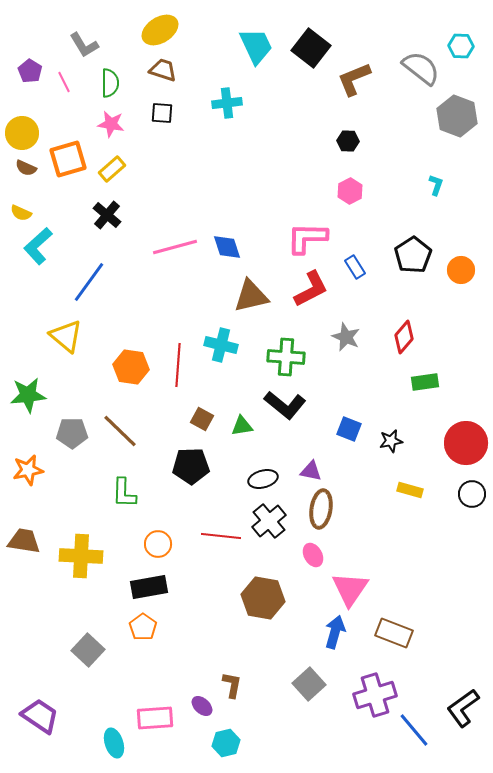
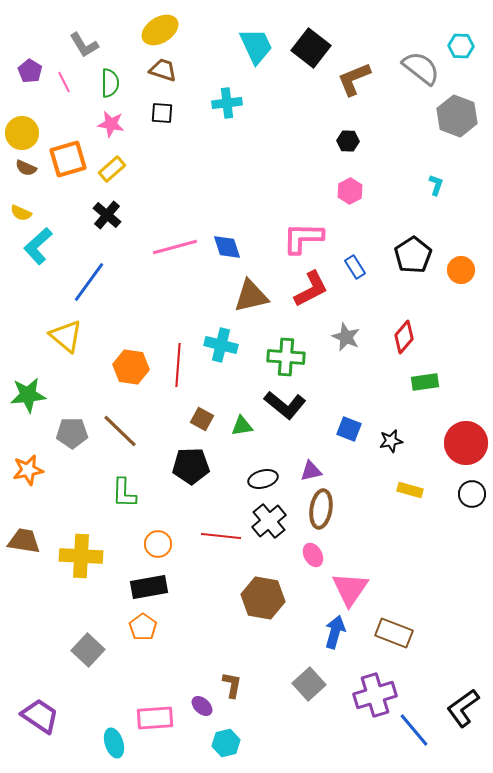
pink L-shape at (307, 238): moved 4 px left
purple triangle at (311, 471): rotated 25 degrees counterclockwise
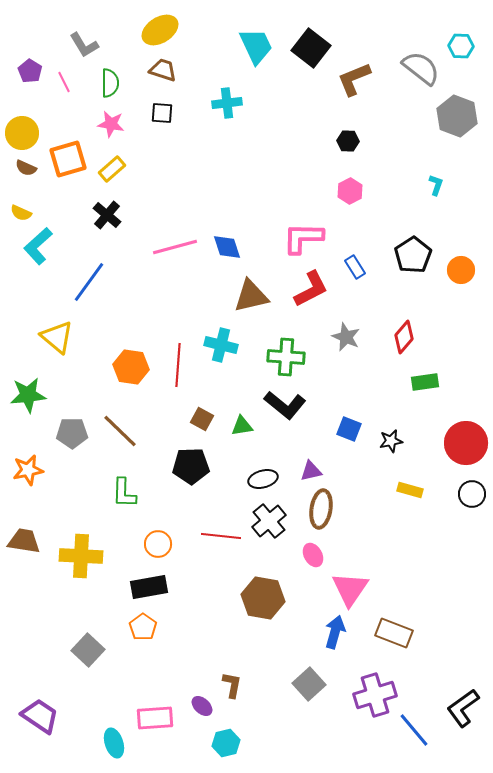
yellow triangle at (66, 336): moved 9 px left, 1 px down
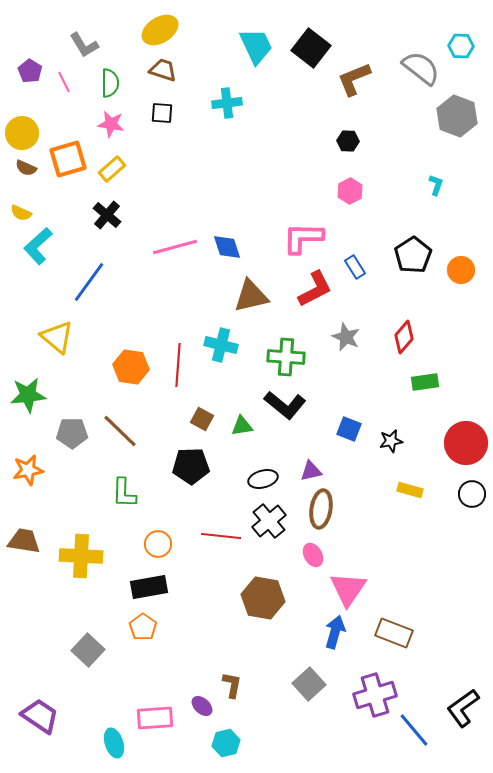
red L-shape at (311, 289): moved 4 px right
pink triangle at (350, 589): moved 2 px left
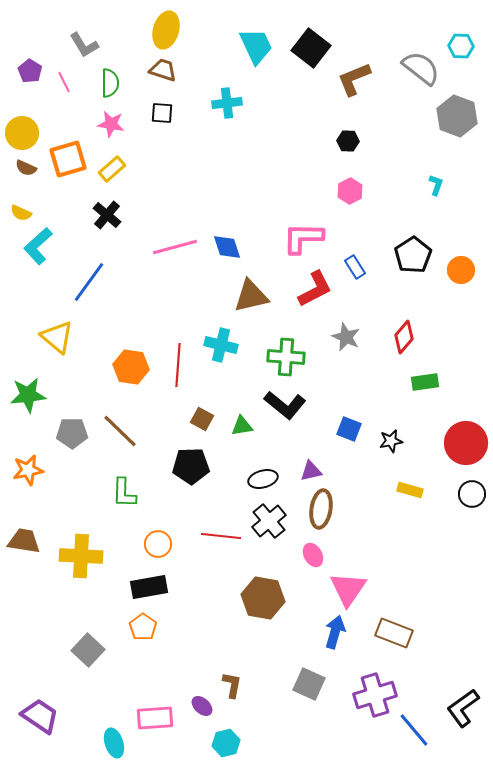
yellow ellipse at (160, 30): moved 6 px right; rotated 42 degrees counterclockwise
gray square at (309, 684): rotated 24 degrees counterclockwise
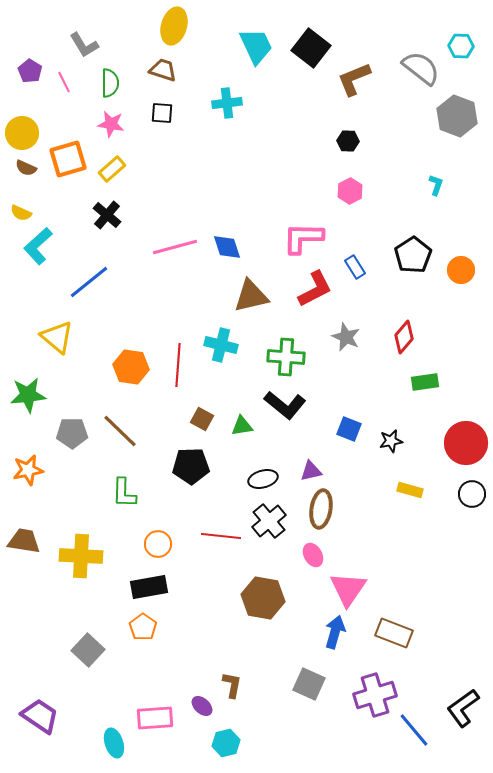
yellow ellipse at (166, 30): moved 8 px right, 4 px up
blue line at (89, 282): rotated 15 degrees clockwise
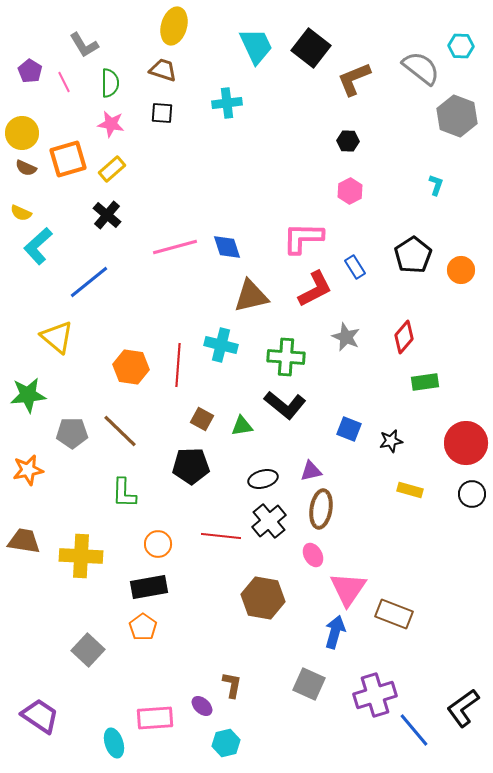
brown rectangle at (394, 633): moved 19 px up
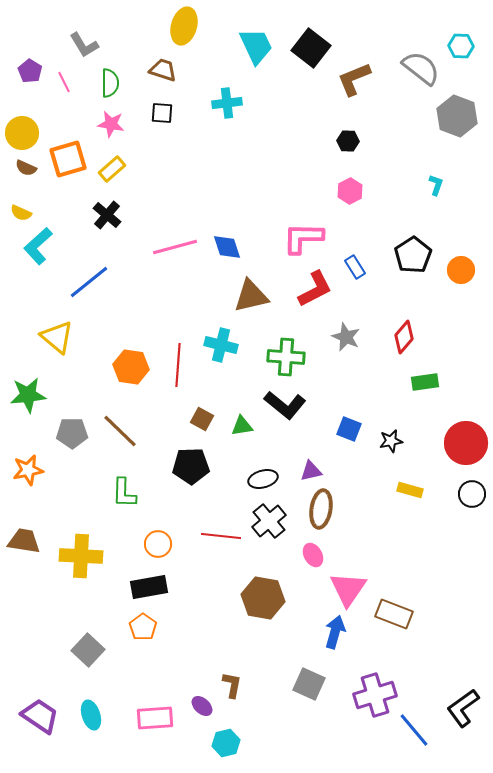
yellow ellipse at (174, 26): moved 10 px right
cyan ellipse at (114, 743): moved 23 px left, 28 px up
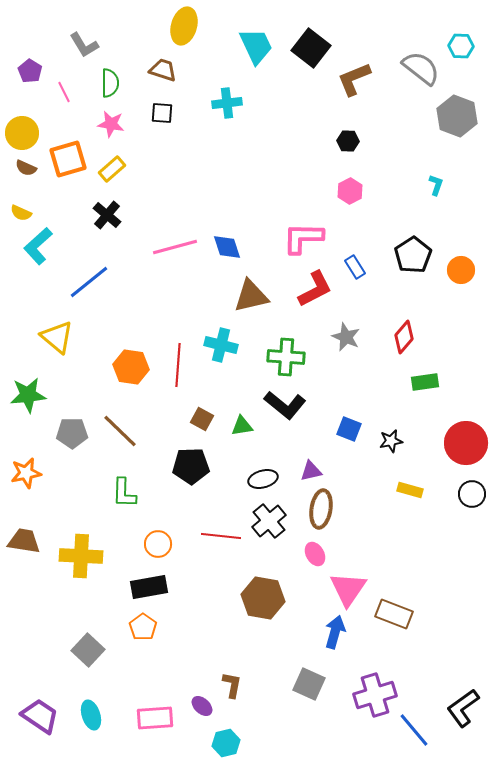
pink line at (64, 82): moved 10 px down
orange star at (28, 470): moved 2 px left, 3 px down
pink ellipse at (313, 555): moved 2 px right, 1 px up
